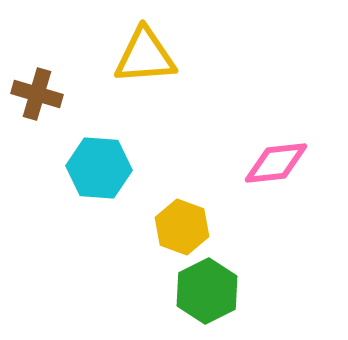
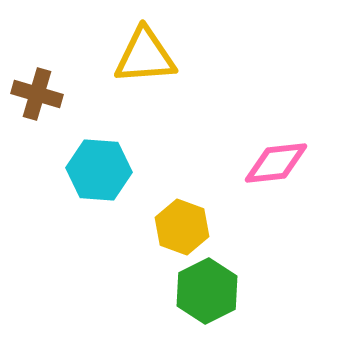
cyan hexagon: moved 2 px down
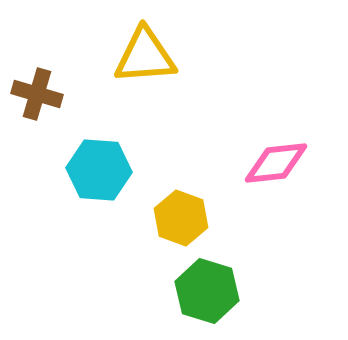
yellow hexagon: moved 1 px left, 9 px up
green hexagon: rotated 16 degrees counterclockwise
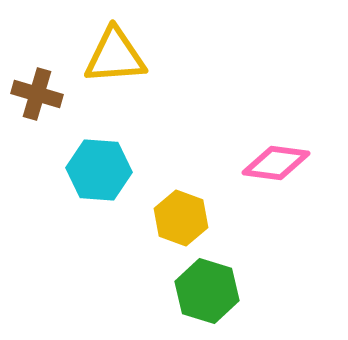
yellow triangle: moved 30 px left
pink diamond: rotated 14 degrees clockwise
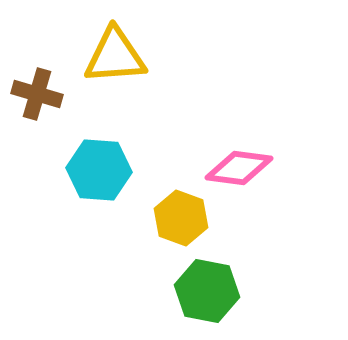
pink diamond: moved 37 px left, 5 px down
green hexagon: rotated 6 degrees counterclockwise
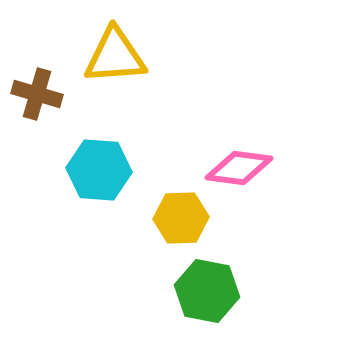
yellow hexagon: rotated 22 degrees counterclockwise
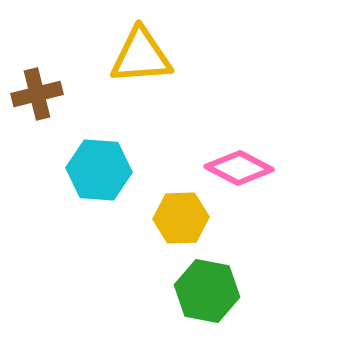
yellow triangle: moved 26 px right
brown cross: rotated 30 degrees counterclockwise
pink diamond: rotated 20 degrees clockwise
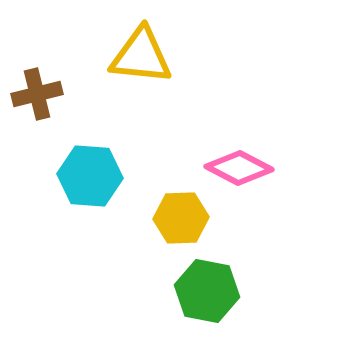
yellow triangle: rotated 10 degrees clockwise
cyan hexagon: moved 9 px left, 6 px down
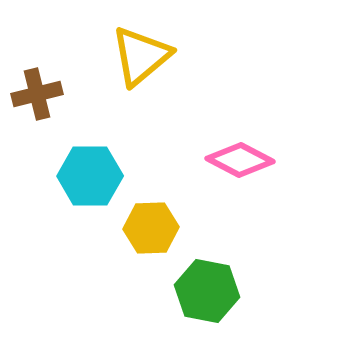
yellow triangle: rotated 46 degrees counterclockwise
pink diamond: moved 1 px right, 8 px up
cyan hexagon: rotated 4 degrees counterclockwise
yellow hexagon: moved 30 px left, 10 px down
